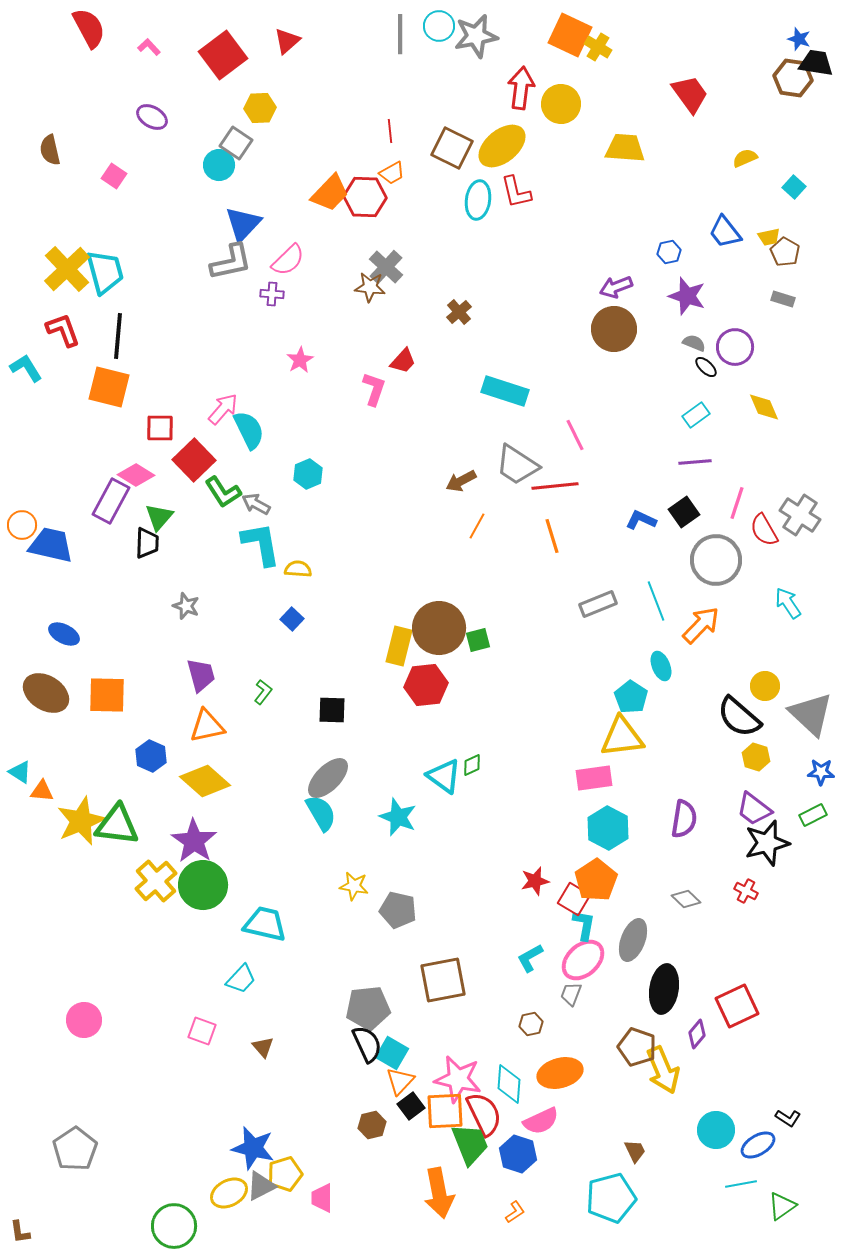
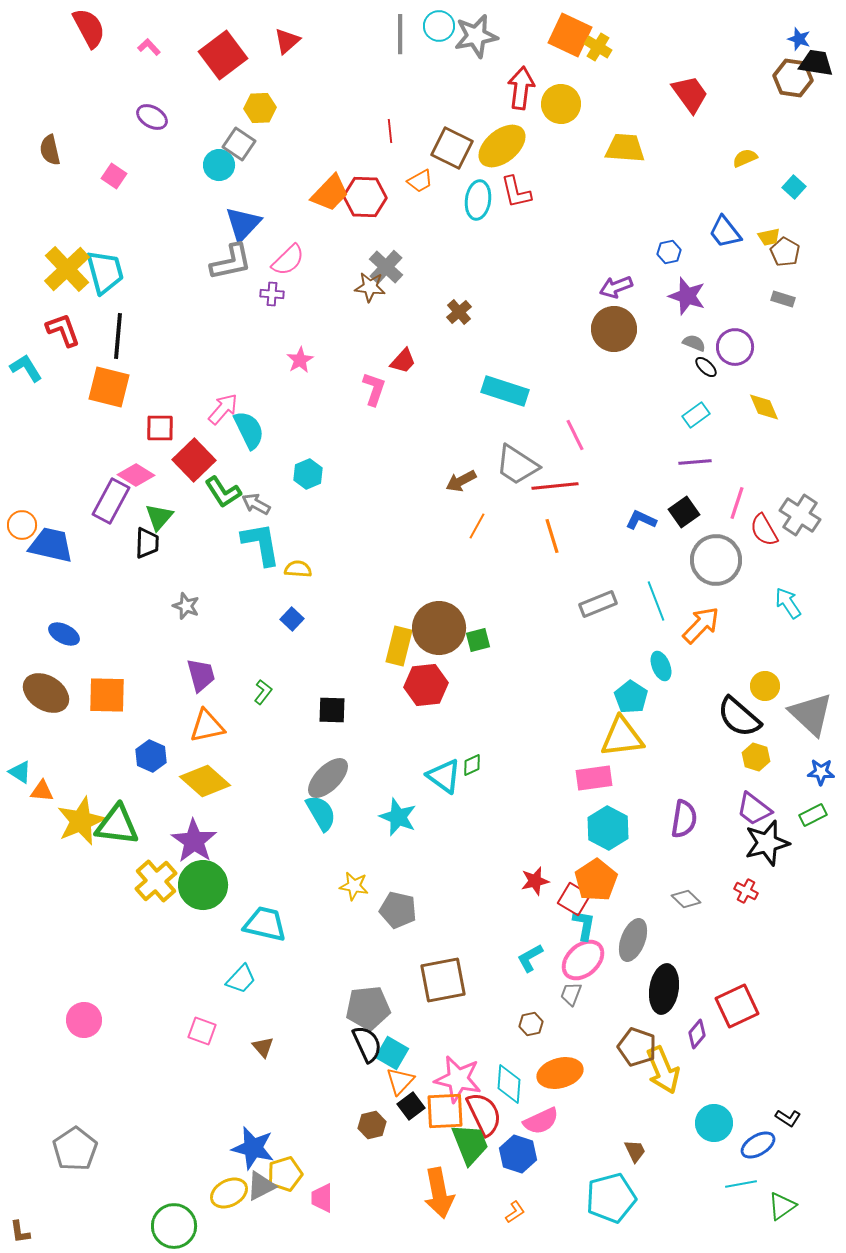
gray square at (236, 143): moved 3 px right, 1 px down
orange trapezoid at (392, 173): moved 28 px right, 8 px down
cyan circle at (716, 1130): moved 2 px left, 7 px up
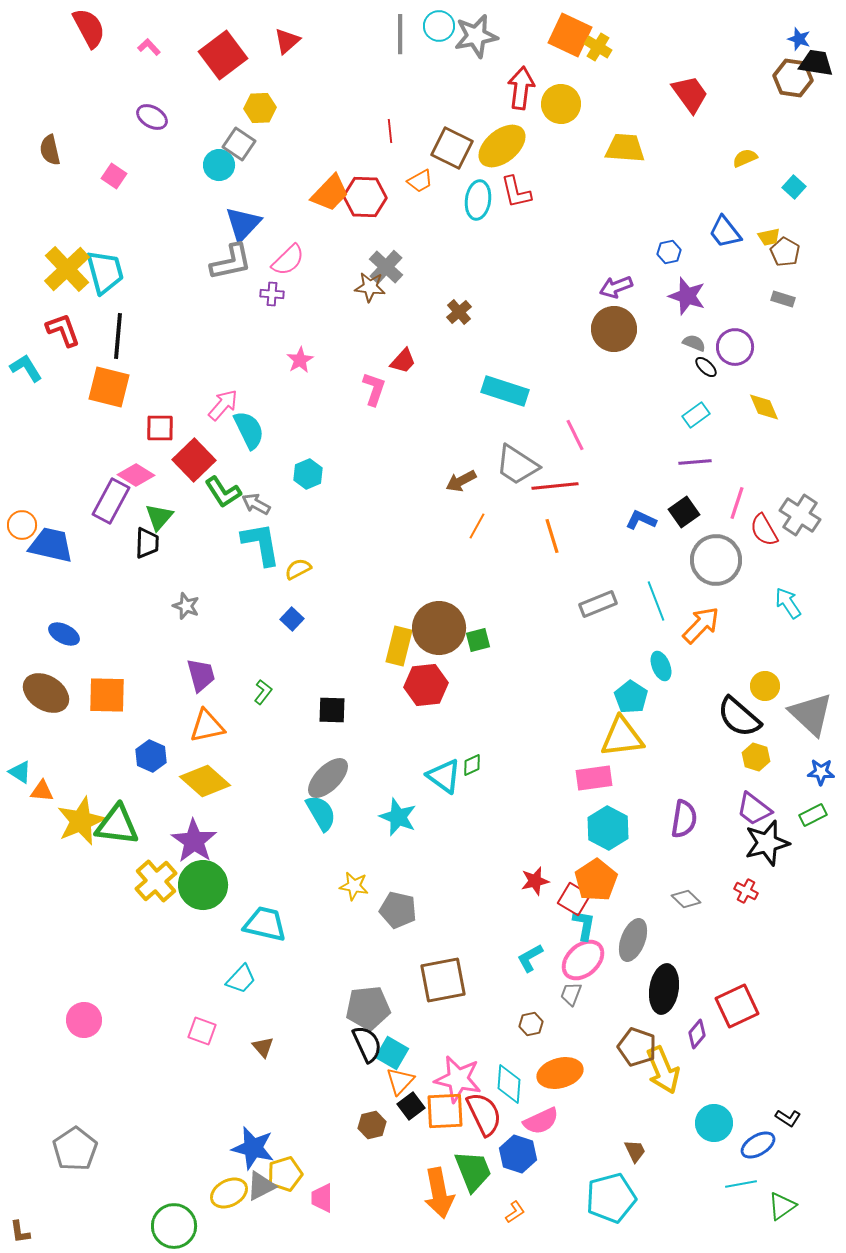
pink arrow at (223, 409): moved 4 px up
yellow semicircle at (298, 569): rotated 32 degrees counterclockwise
green trapezoid at (470, 1144): moved 3 px right, 27 px down
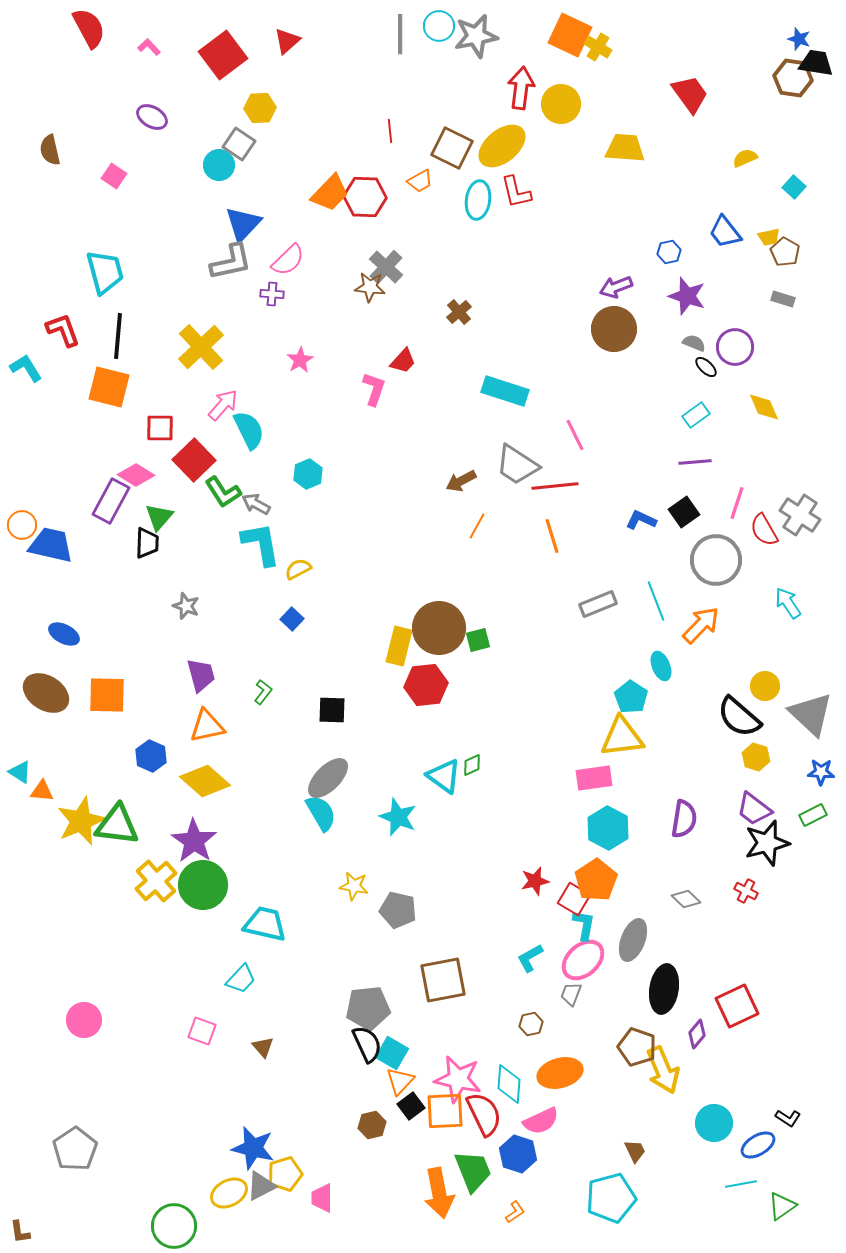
yellow cross at (67, 269): moved 134 px right, 78 px down
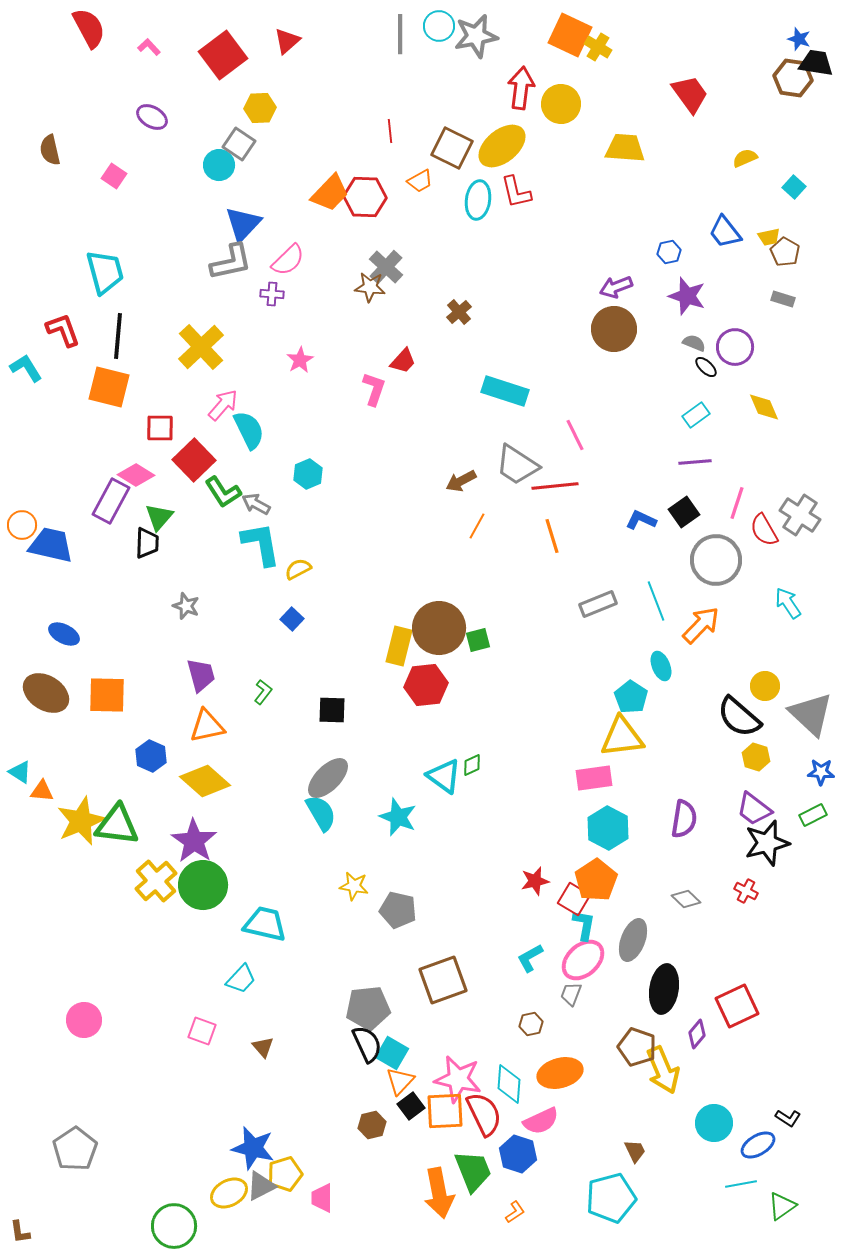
brown square at (443, 980): rotated 9 degrees counterclockwise
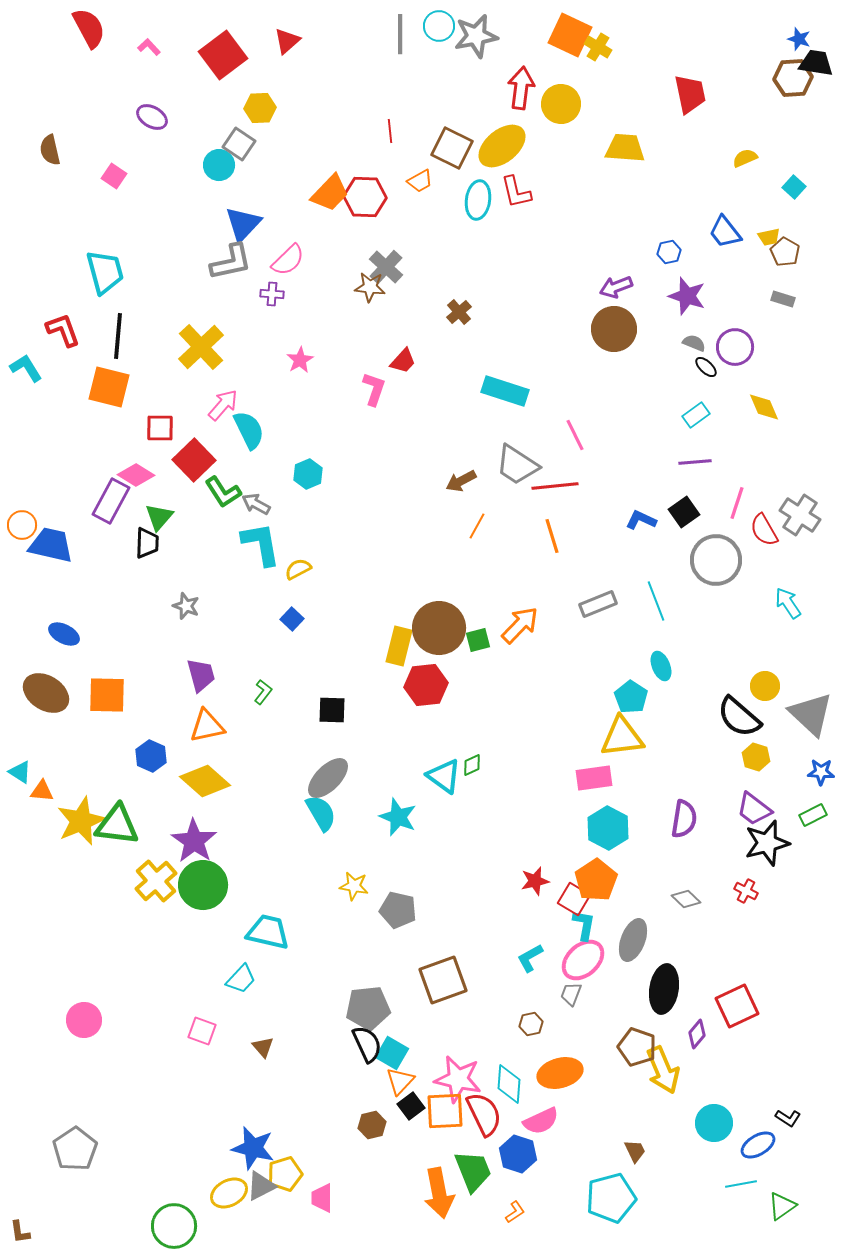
brown hexagon at (793, 78): rotated 12 degrees counterclockwise
red trapezoid at (690, 94): rotated 24 degrees clockwise
orange arrow at (701, 625): moved 181 px left
cyan trapezoid at (265, 924): moved 3 px right, 8 px down
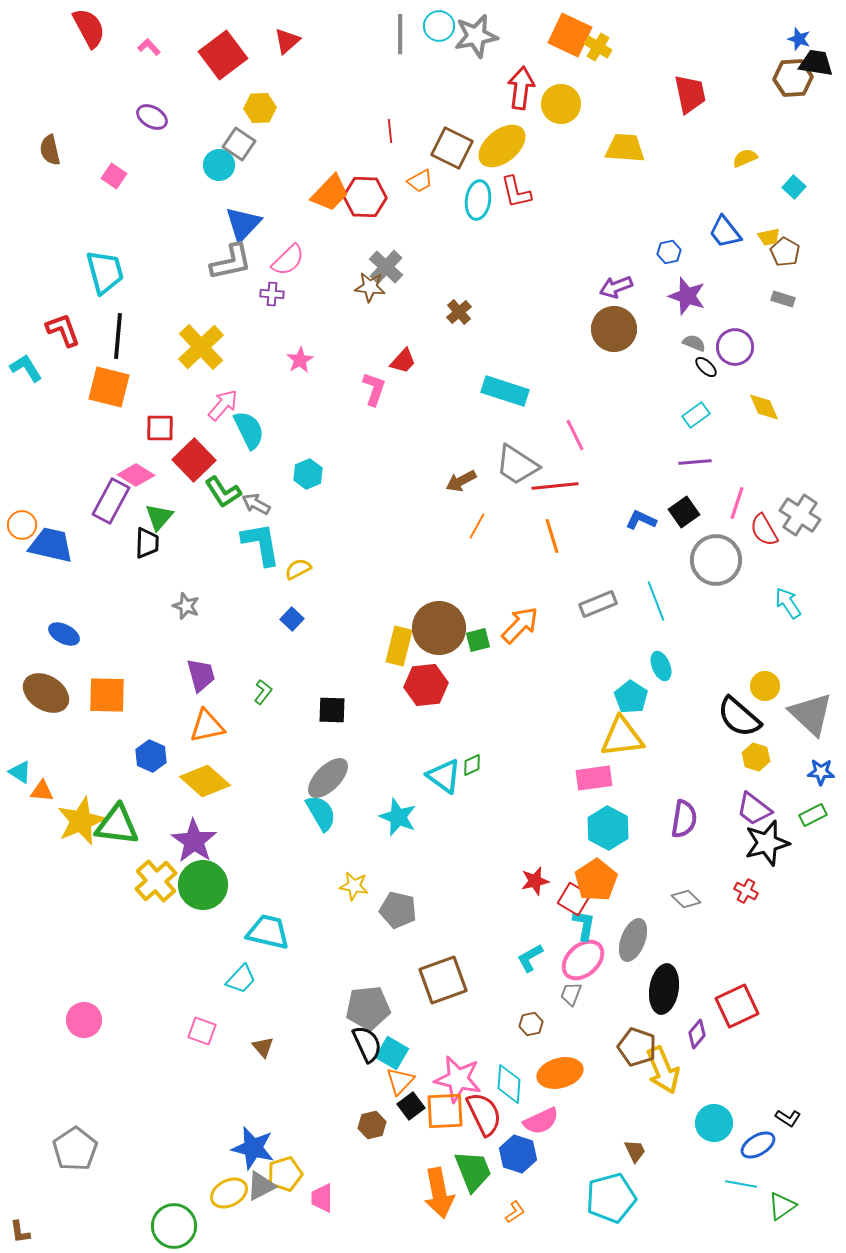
cyan line at (741, 1184): rotated 20 degrees clockwise
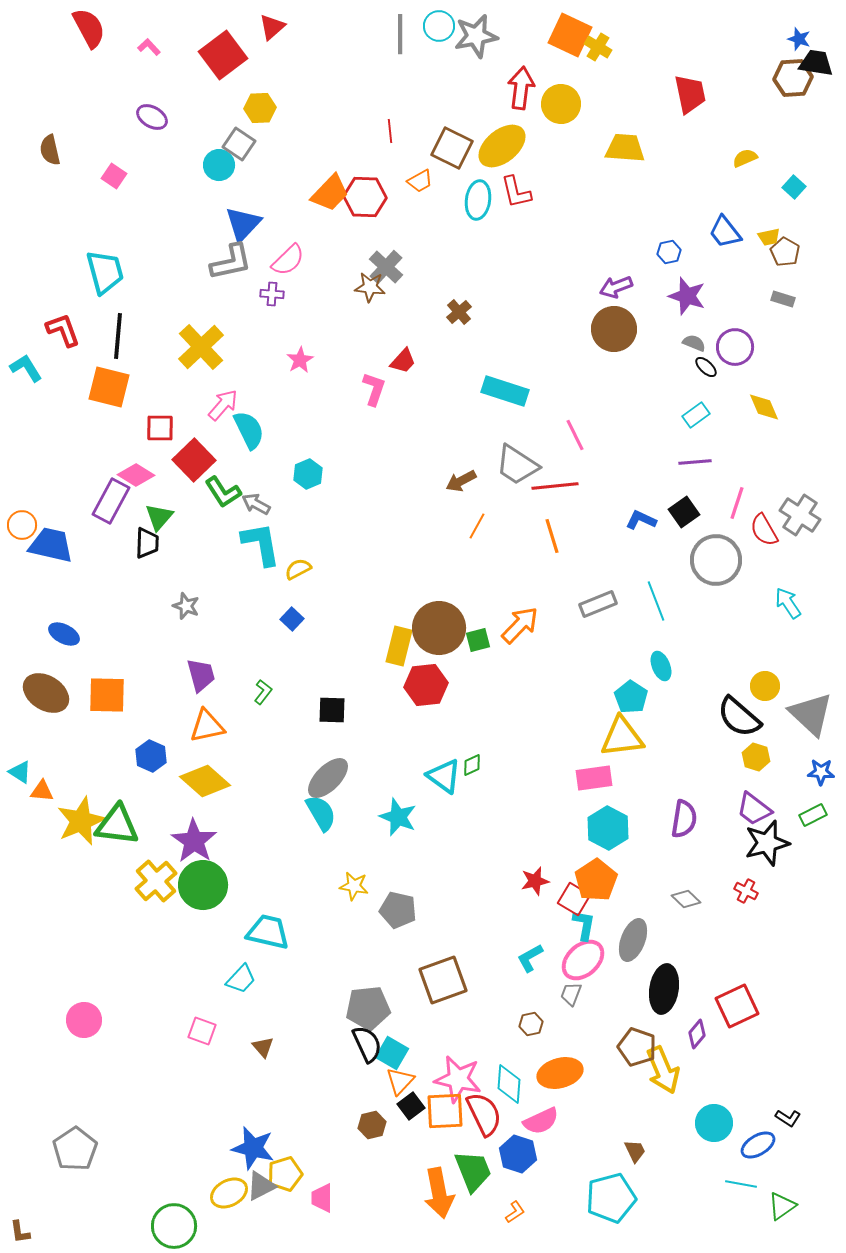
red triangle at (287, 41): moved 15 px left, 14 px up
